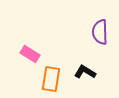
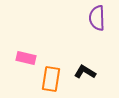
purple semicircle: moved 3 px left, 14 px up
pink rectangle: moved 4 px left, 4 px down; rotated 18 degrees counterclockwise
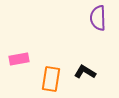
purple semicircle: moved 1 px right
pink rectangle: moved 7 px left, 1 px down; rotated 24 degrees counterclockwise
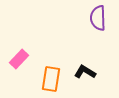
pink rectangle: rotated 36 degrees counterclockwise
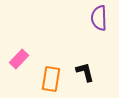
purple semicircle: moved 1 px right
black L-shape: rotated 45 degrees clockwise
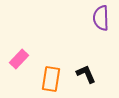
purple semicircle: moved 2 px right
black L-shape: moved 1 px right, 2 px down; rotated 10 degrees counterclockwise
